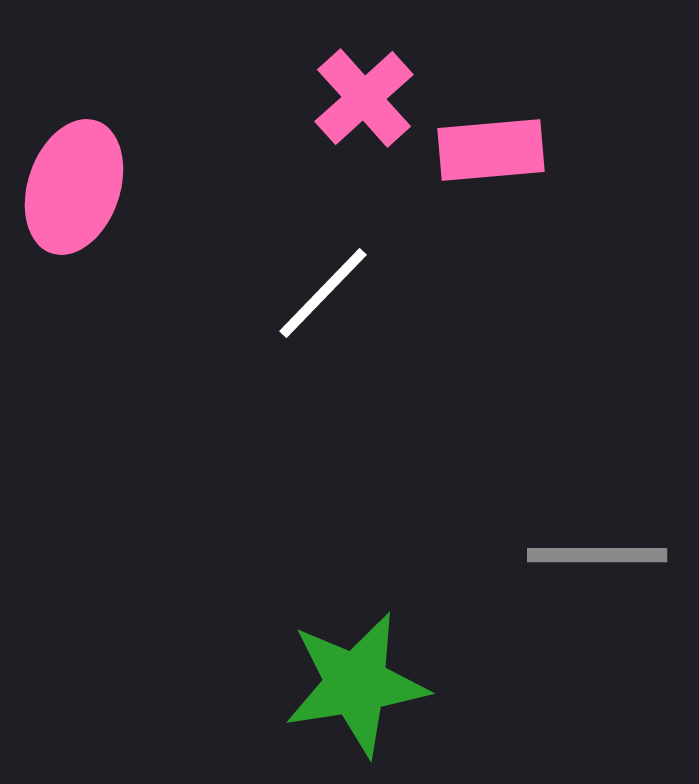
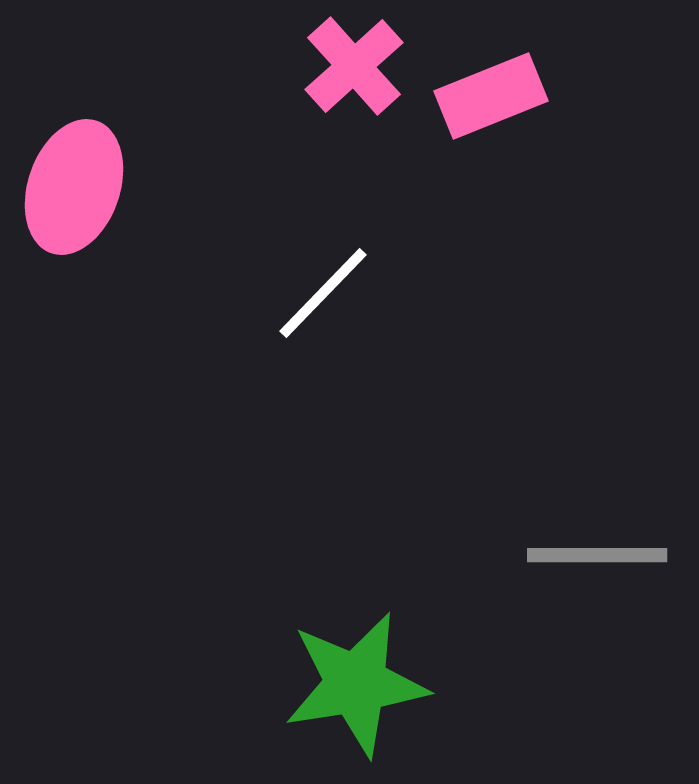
pink cross: moved 10 px left, 32 px up
pink rectangle: moved 54 px up; rotated 17 degrees counterclockwise
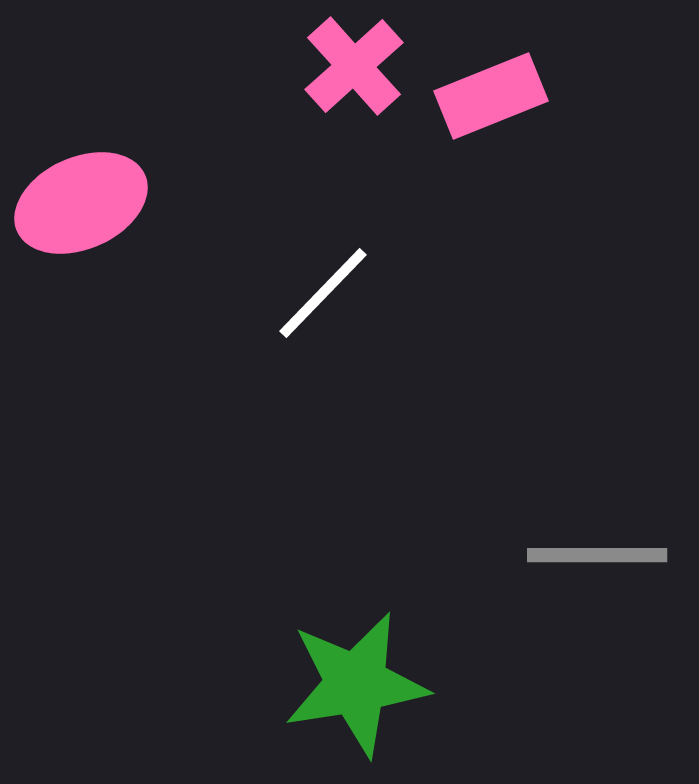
pink ellipse: moved 7 px right, 16 px down; rotated 47 degrees clockwise
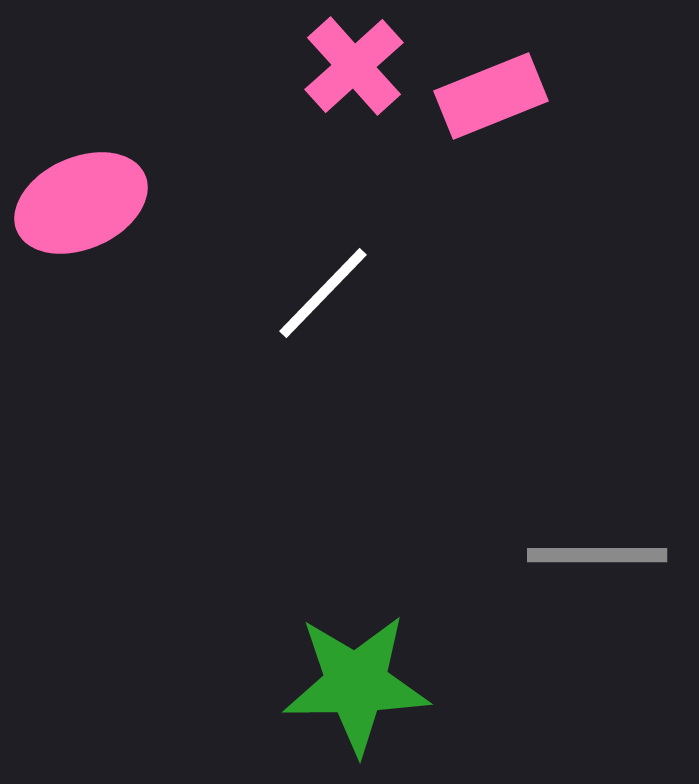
green star: rotated 8 degrees clockwise
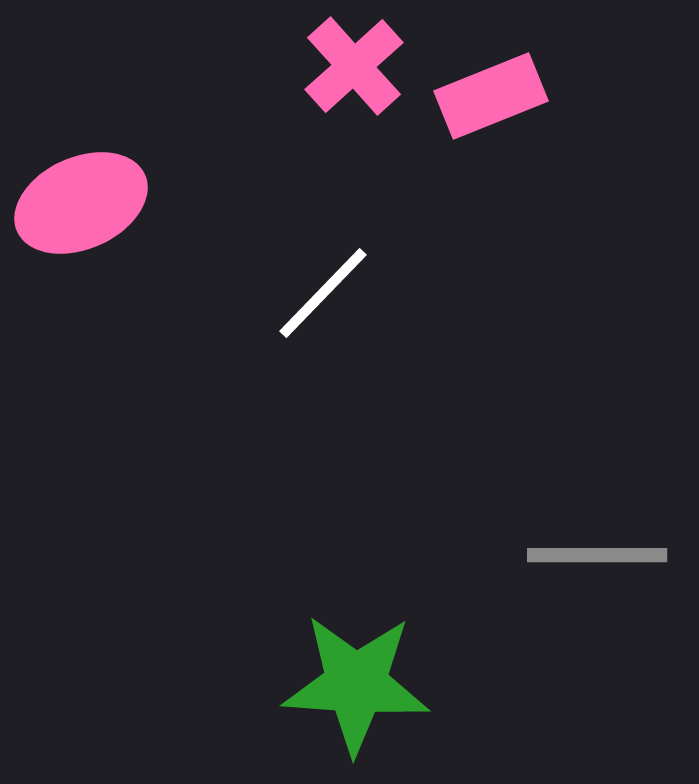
green star: rotated 5 degrees clockwise
